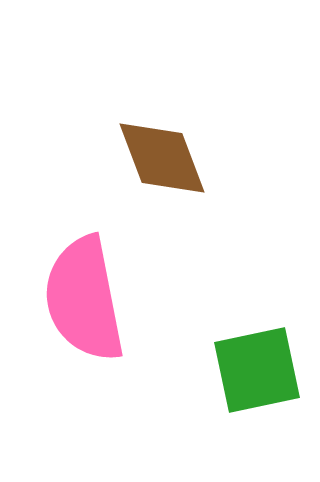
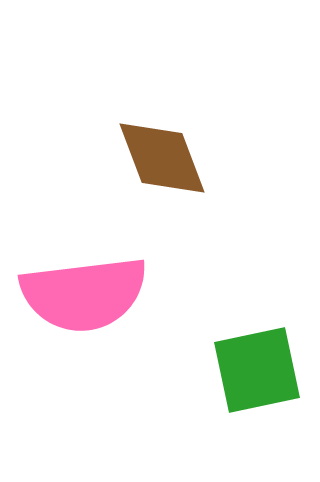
pink semicircle: moved 5 px up; rotated 86 degrees counterclockwise
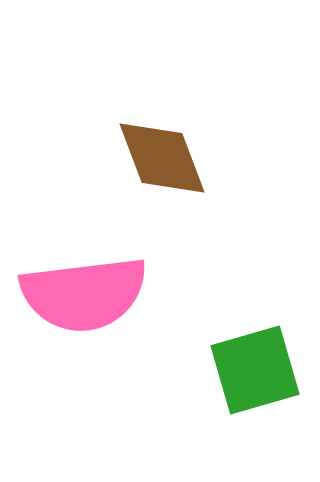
green square: moved 2 px left; rotated 4 degrees counterclockwise
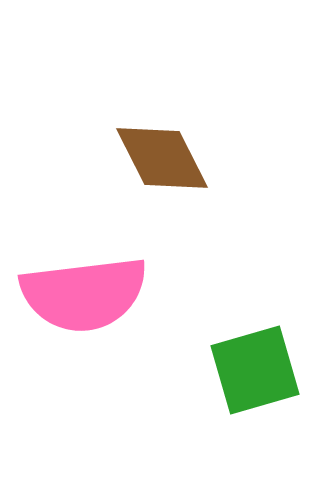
brown diamond: rotated 6 degrees counterclockwise
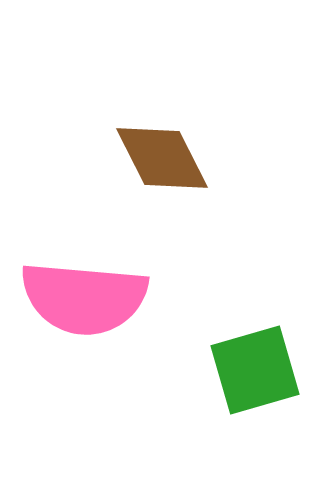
pink semicircle: moved 4 px down; rotated 12 degrees clockwise
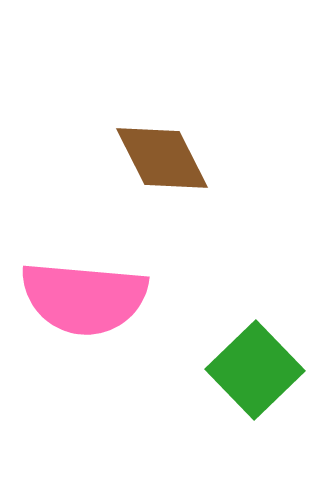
green square: rotated 28 degrees counterclockwise
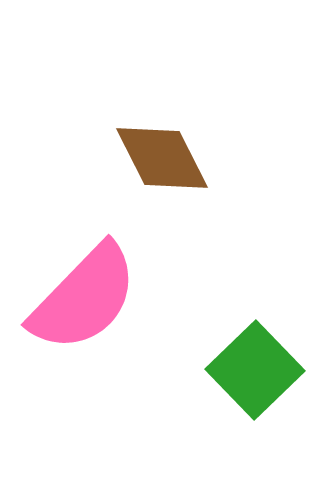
pink semicircle: rotated 51 degrees counterclockwise
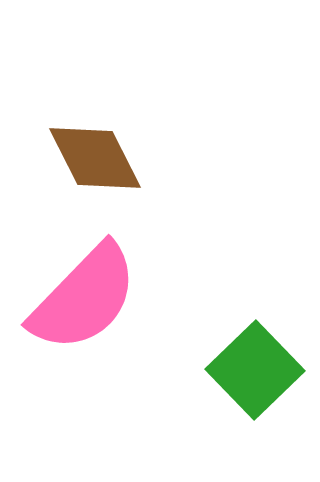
brown diamond: moved 67 px left
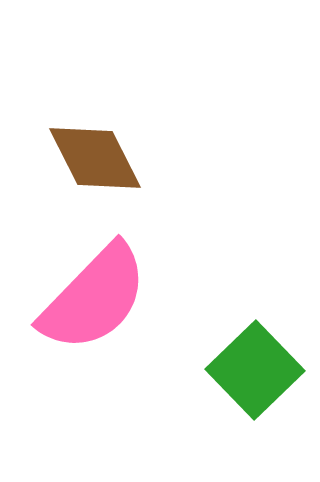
pink semicircle: moved 10 px right
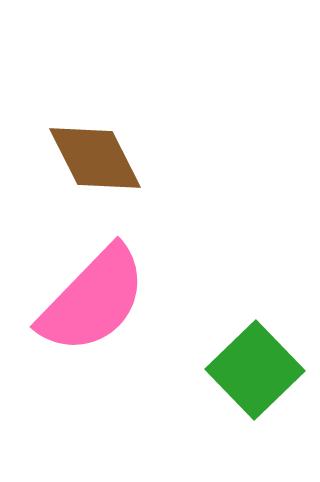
pink semicircle: moved 1 px left, 2 px down
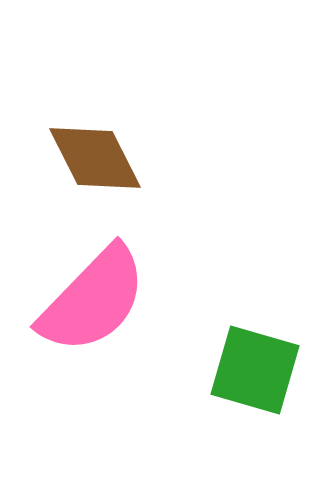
green square: rotated 30 degrees counterclockwise
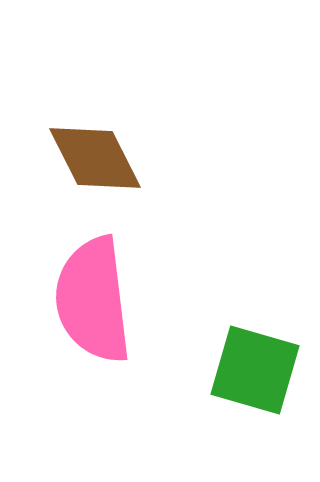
pink semicircle: rotated 129 degrees clockwise
